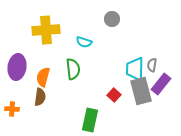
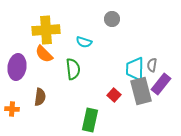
orange semicircle: moved 1 px right, 23 px up; rotated 60 degrees counterclockwise
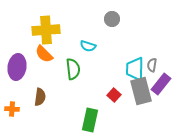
cyan semicircle: moved 4 px right, 4 px down
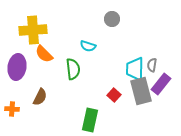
yellow cross: moved 13 px left
brown semicircle: rotated 18 degrees clockwise
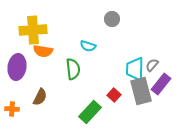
orange semicircle: moved 1 px left, 3 px up; rotated 36 degrees counterclockwise
gray semicircle: rotated 32 degrees clockwise
green rectangle: moved 8 px up; rotated 30 degrees clockwise
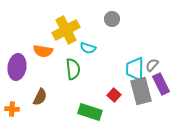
yellow cross: moved 33 px right; rotated 24 degrees counterclockwise
cyan semicircle: moved 2 px down
purple rectangle: rotated 65 degrees counterclockwise
green rectangle: rotated 65 degrees clockwise
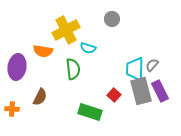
purple rectangle: moved 1 px left, 7 px down
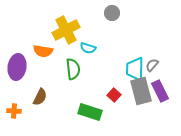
gray circle: moved 6 px up
orange cross: moved 2 px right, 2 px down
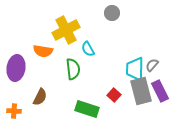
cyan semicircle: moved 1 px down; rotated 42 degrees clockwise
purple ellipse: moved 1 px left, 1 px down
green rectangle: moved 3 px left, 3 px up
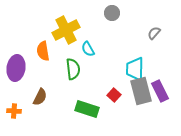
orange semicircle: rotated 72 degrees clockwise
gray semicircle: moved 2 px right, 32 px up
